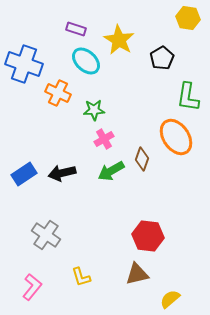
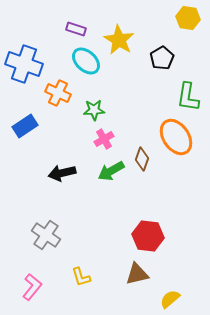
blue rectangle: moved 1 px right, 48 px up
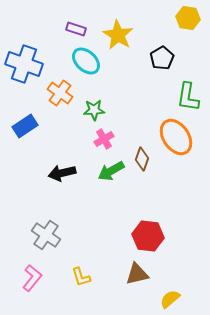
yellow star: moved 1 px left, 5 px up
orange cross: moved 2 px right; rotated 10 degrees clockwise
pink L-shape: moved 9 px up
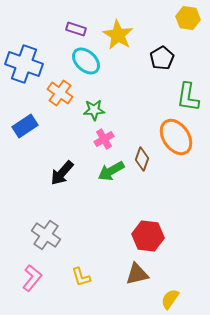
black arrow: rotated 36 degrees counterclockwise
yellow semicircle: rotated 15 degrees counterclockwise
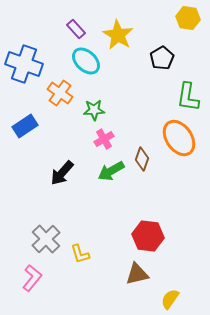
purple rectangle: rotated 30 degrees clockwise
orange ellipse: moved 3 px right, 1 px down
gray cross: moved 4 px down; rotated 12 degrees clockwise
yellow L-shape: moved 1 px left, 23 px up
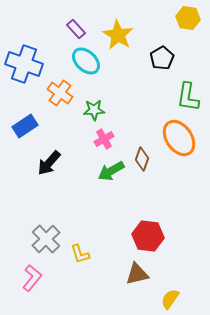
black arrow: moved 13 px left, 10 px up
